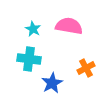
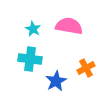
cyan cross: moved 1 px right
blue star: moved 4 px right, 2 px up
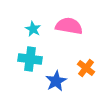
orange cross: rotated 24 degrees counterclockwise
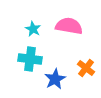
blue star: moved 1 px left, 2 px up
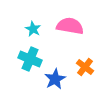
pink semicircle: moved 1 px right
cyan cross: rotated 15 degrees clockwise
orange cross: moved 1 px left, 1 px up
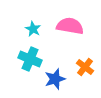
blue star: rotated 10 degrees clockwise
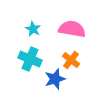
pink semicircle: moved 2 px right, 3 px down
orange cross: moved 14 px left, 7 px up
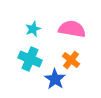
cyan star: rotated 21 degrees clockwise
blue star: rotated 20 degrees counterclockwise
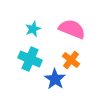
pink semicircle: rotated 12 degrees clockwise
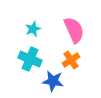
pink semicircle: moved 2 px right, 1 px down; rotated 44 degrees clockwise
orange cross: rotated 18 degrees clockwise
blue star: moved 2 px left, 2 px down; rotated 25 degrees counterclockwise
